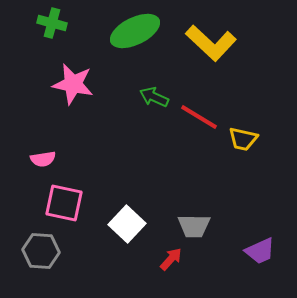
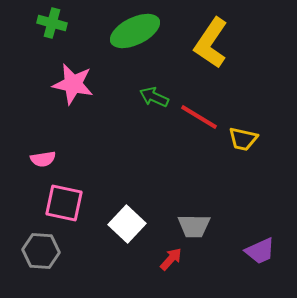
yellow L-shape: rotated 81 degrees clockwise
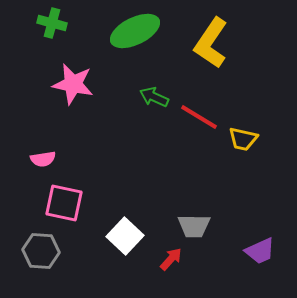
white square: moved 2 px left, 12 px down
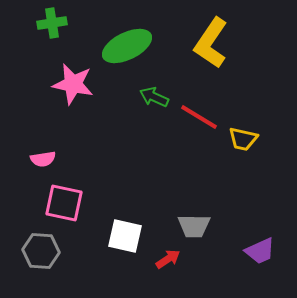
green cross: rotated 24 degrees counterclockwise
green ellipse: moved 8 px left, 15 px down
white square: rotated 30 degrees counterclockwise
red arrow: moved 3 px left; rotated 15 degrees clockwise
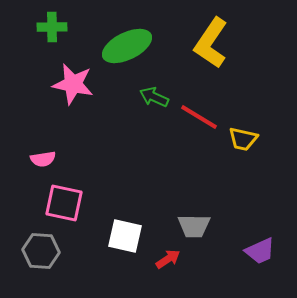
green cross: moved 4 px down; rotated 8 degrees clockwise
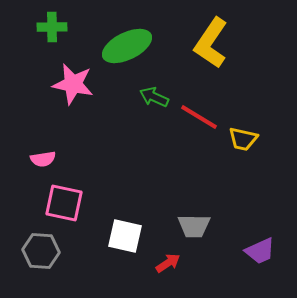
red arrow: moved 4 px down
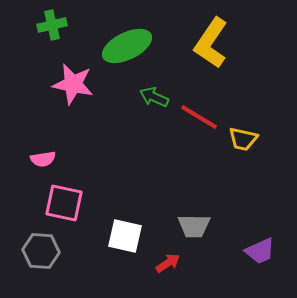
green cross: moved 2 px up; rotated 12 degrees counterclockwise
